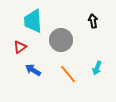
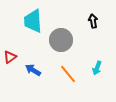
red triangle: moved 10 px left, 10 px down
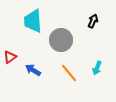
black arrow: rotated 32 degrees clockwise
orange line: moved 1 px right, 1 px up
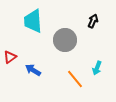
gray circle: moved 4 px right
orange line: moved 6 px right, 6 px down
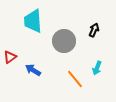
black arrow: moved 1 px right, 9 px down
gray circle: moved 1 px left, 1 px down
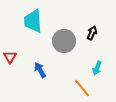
black arrow: moved 2 px left, 3 px down
red triangle: rotated 24 degrees counterclockwise
blue arrow: moved 7 px right; rotated 28 degrees clockwise
orange line: moved 7 px right, 9 px down
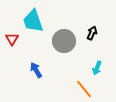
cyan trapezoid: rotated 15 degrees counterclockwise
red triangle: moved 2 px right, 18 px up
blue arrow: moved 4 px left
orange line: moved 2 px right, 1 px down
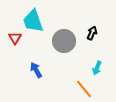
red triangle: moved 3 px right, 1 px up
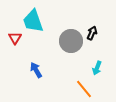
gray circle: moved 7 px right
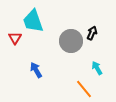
cyan arrow: rotated 128 degrees clockwise
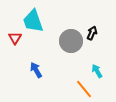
cyan arrow: moved 3 px down
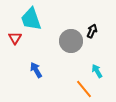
cyan trapezoid: moved 2 px left, 2 px up
black arrow: moved 2 px up
